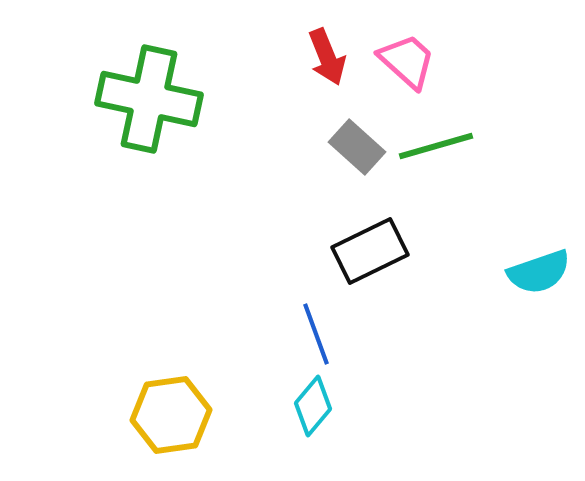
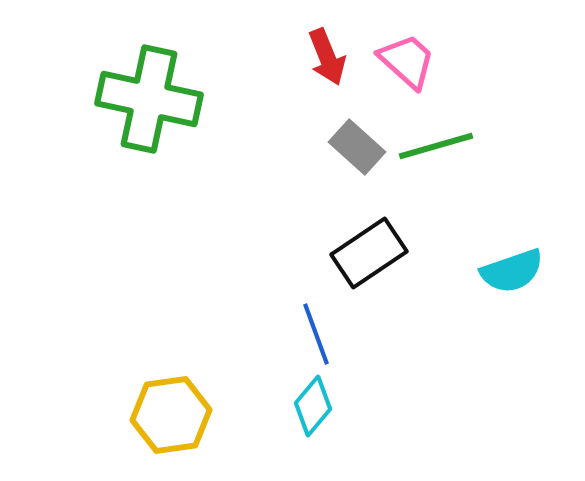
black rectangle: moved 1 px left, 2 px down; rotated 8 degrees counterclockwise
cyan semicircle: moved 27 px left, 1 px up
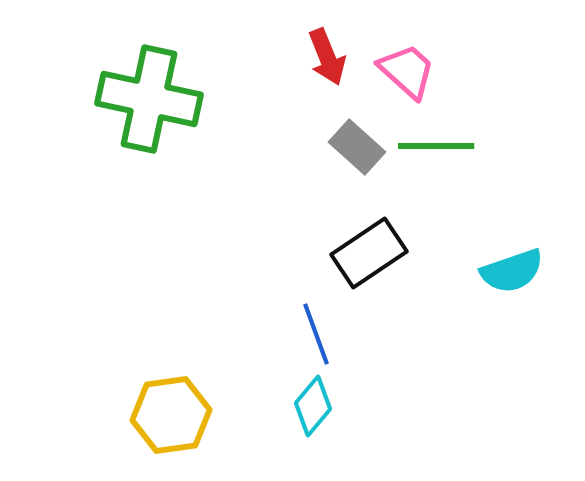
pink trapezoid: moved 10 px down
green line: rotated 16 degrees clockwise
